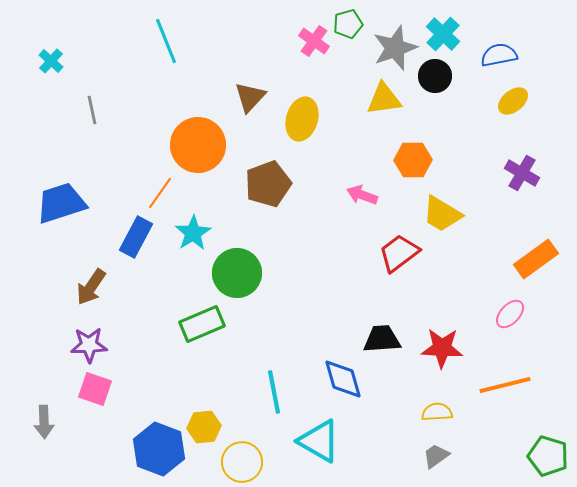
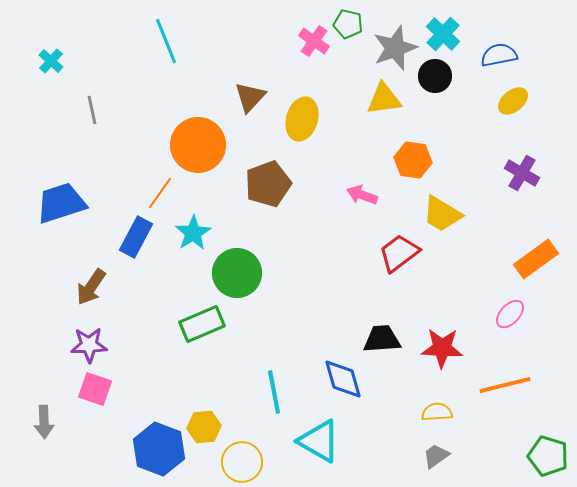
green pentagon at (348, 24): rotated 28 degrees clockwise
orange hexagon at (413, 160): rotated 9 degrees clockwise
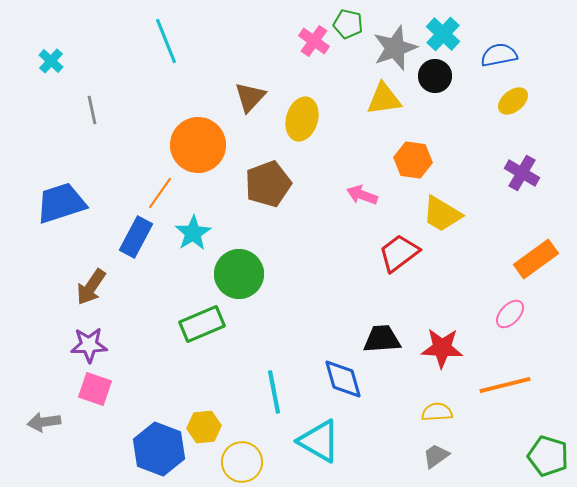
green circle at (237, 273): moved 2 px right, 1 px down
gray arrow at (44, 422): rotated 84 degrees clockwise
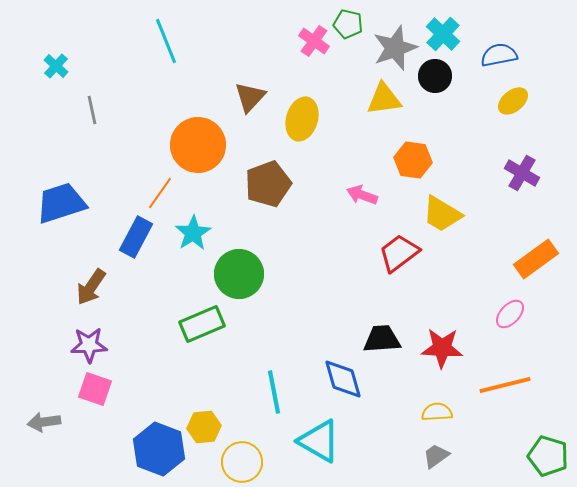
cyan cross at (51, 61): moved 5 px right, 5 px down
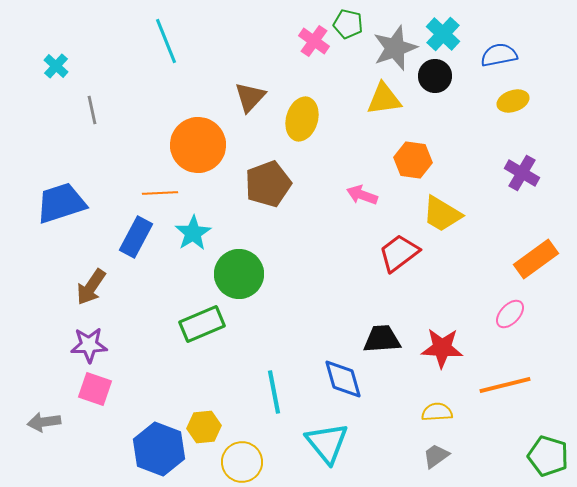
yellow ellipse at (513, 101): rotated 20 degrees clockwise
orange line at (160, 193): rotated 52 degrees clockwise
cyan triangle at (319, 441): moved 8 px right, 2 px down; rotated 21 degrees clockwise
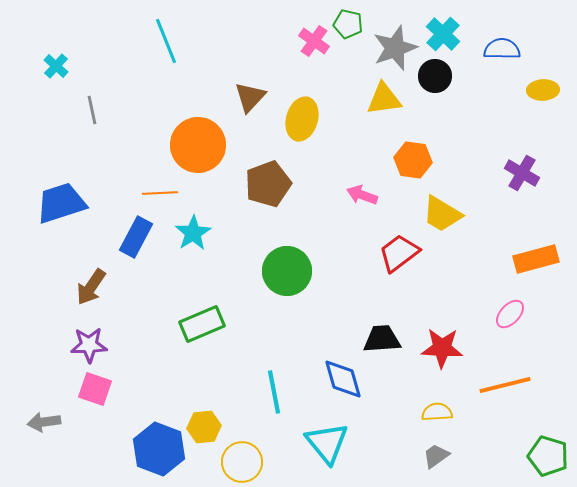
blue semicircle at (499, 55): moved 3 px right, 6 px up; rotated 12 degrees clockwise
yellow ellipse at (513, 101): moved 30 px right, 11 px up; rotated 16 degrees clockwise
orange rectangle at (536, 259): rotated 21 degrees clockwise
green circle at (239, 274): moved 48 px right, 3 px up
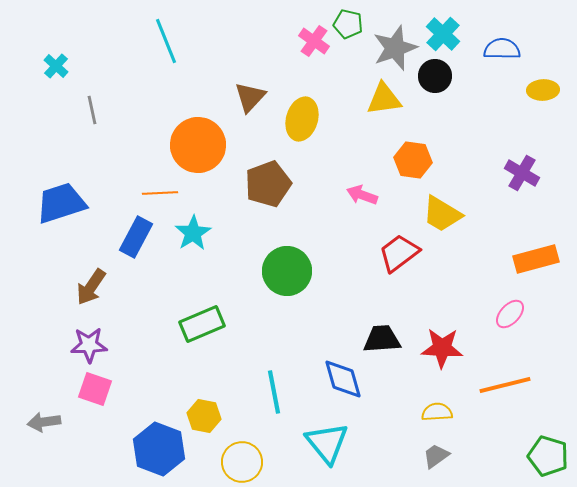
yellow hexagon at (204, 427): moved 11 px up; rotated 16 degrees clockwise
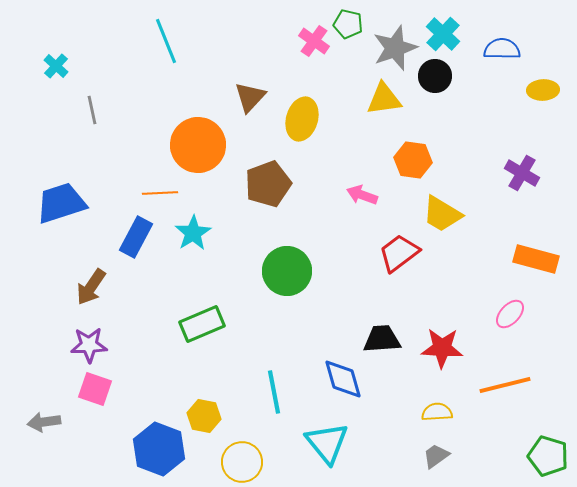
orange rectangle at (536, 259): rotated 30 degrees clockwise
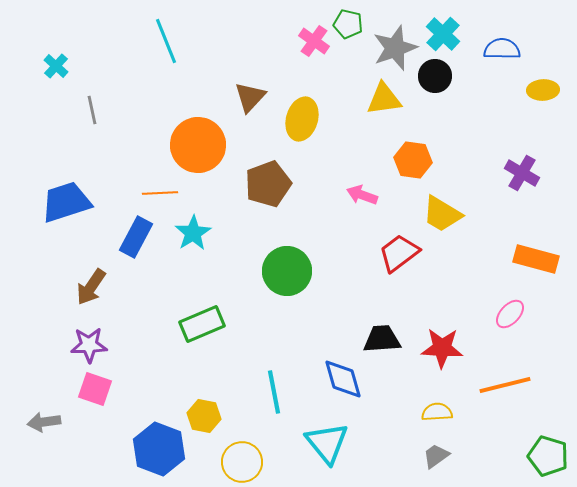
blue trapezoid at (61, 203): moved 5 px right, 1 px up
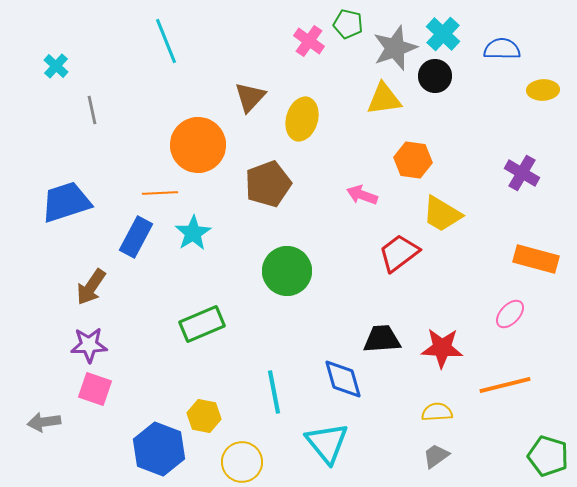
pink cross at (314, 41): moved 5 px left
